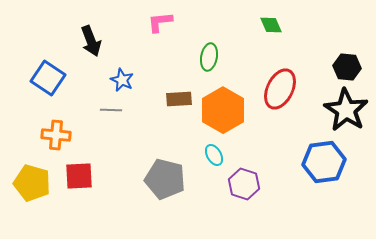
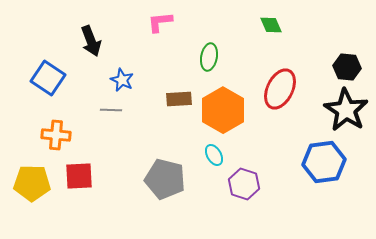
yellow pentagon: rotated 15 degrees counterclockwise
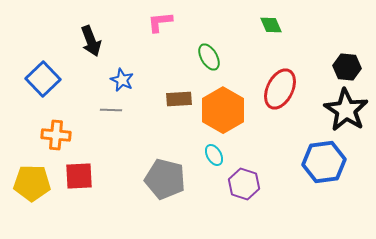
green ellipse: rotated 40 degrees counterclockwise
blue square: moved 5 px left, 1 px down; rotated 12 degrees clockwise
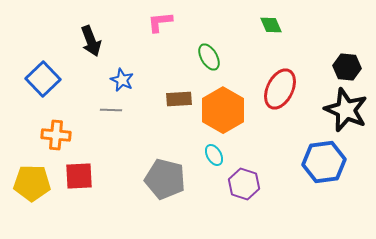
black star: rotated 9 degrees counterclockwise
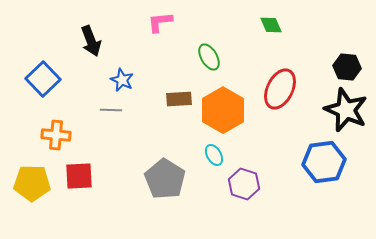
gray pentagon: rotated 18 degrees clockwise
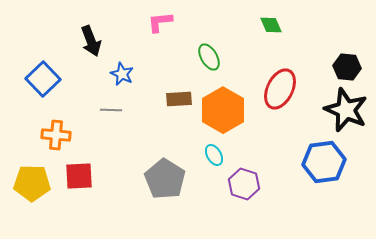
blue star: moved 6 px up
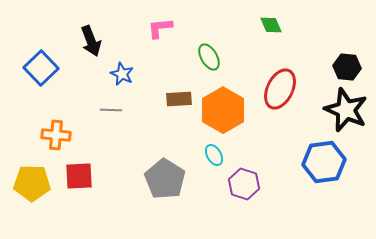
pink L-shape: moved 6 px down
blue square: moved 2 px left, 11 px up
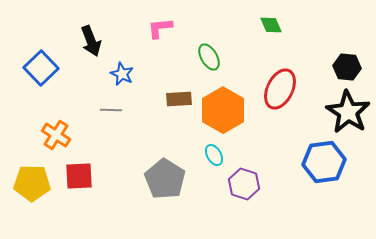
black star: moved 2 px right, 2 px down; rotated 9 degrees clockwise
orange cross: rotated 28 degrees clockwise
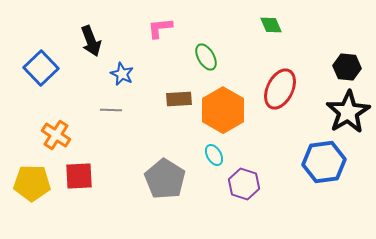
green ellipse: moved 3 px left
black star: rotated 9 degrees clockwise
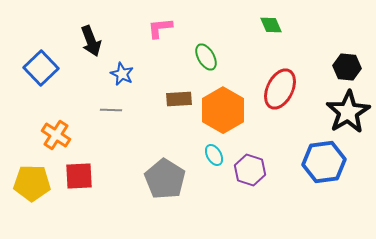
purple hexagon: moved 6 px right, 14 px up
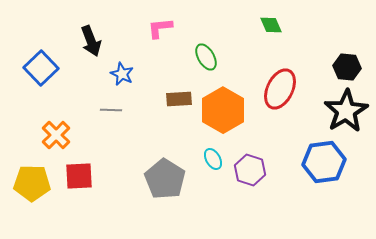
black star: moved 2 px left, 1 px up
orange cross: rotated 12 degrees clockwise
cyan ellipse: moved 1 px left, 4 px down
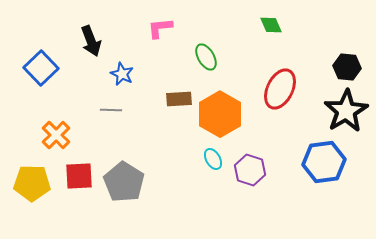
orange hexagon: moved 3 px left, 4 px down
gray pentagon: moved 41 px left, 3 px down
